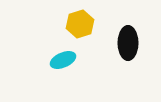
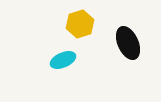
black ellipse: rotated 24 degrees counterclockwise
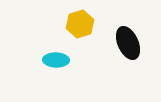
cyan ellipse: moved 7 px left; rotated 25 degrees clockwise
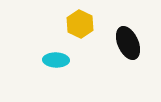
yellow hexagon: rotated 16 degrees counterclockwise
